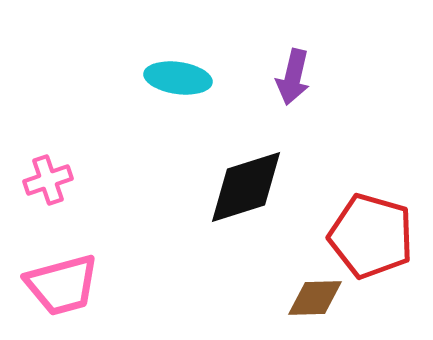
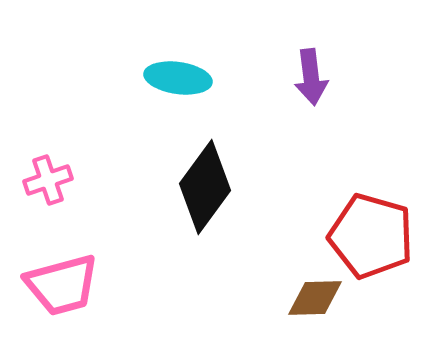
purple arrow: moved 18 px right; rotated 20 degrees counterclockwise
black diamond: moved 41 px left; rotated 36 degrees counterclockwise
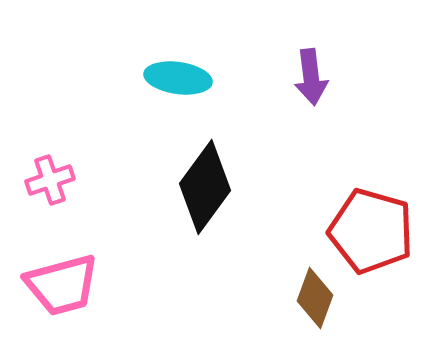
pink cross: moved 2 px right
red pentagon: moved 5 px up
brown diamond: rotated 68 degrees counterclockwise
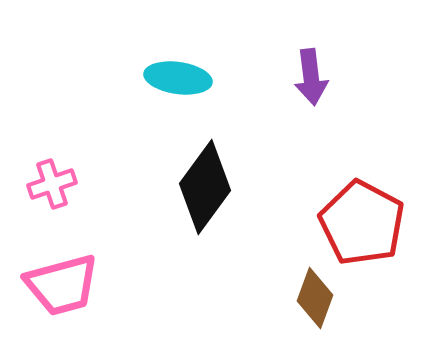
pink cross: moved 2 px right, 4 px down
red pentagon: moved 9 px left, 8 px up; rotated 12 degrees clockwise
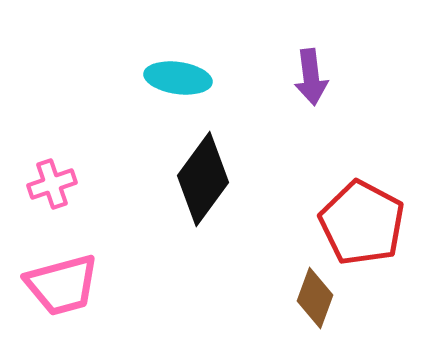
black diamond: moved 2 px left, 8 px up
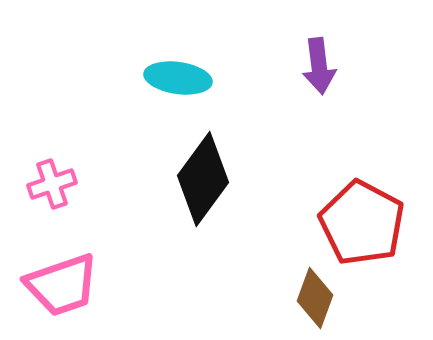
purple arrow: moved 8 px right, 11 px up
pink trapezoid: rotated 4 degrees counterclockwise
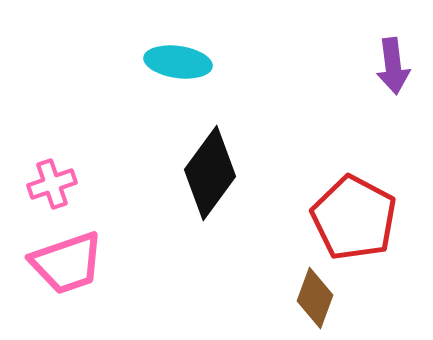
purple arrow: moved 74 px right
cyan ellipse: moved 16 px up
black diamond: moved 7 px right, 6 px up
red pentagon: moved 8 px left, 5 px up
pink trapezoid: moved 5 px right, 22 px up
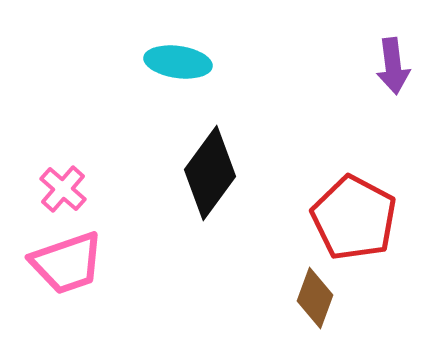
pink cross: moved 11 px right, 5 px down; rotated 30 degrees counterclockwise
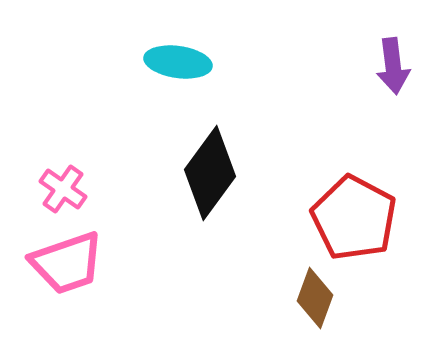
pink cross: rotated 6 degrees counterclockwise
